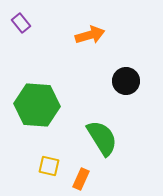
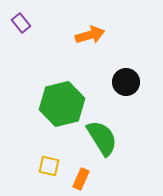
black circle: moved 1 px down
green hexagon: moved 25 px right, 1 px up; rotated 18 degrees counterclockwise
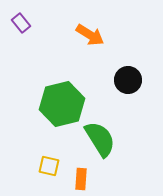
orange arrow: rotated 48 degrees clockwise
black circle: moved 2 px right, 2 px up
green semicircle: moved 2 px left, 1 px down
orange rectangle: rotated 20 degrees counterclockwise
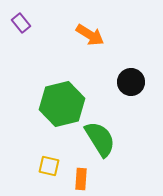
black circle: moved 3 px right, 2 px down
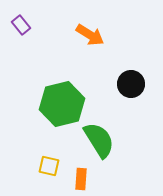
purple rectangle: moved 2 px down
black circle: moved 2 px down
green semicircle: moved 1 px left, 1 px down
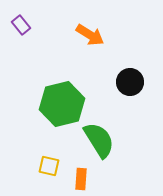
black circle: moved 1 px left, 2 px up
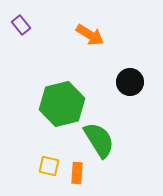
orange rectangle: moved 4 px left, 6 px up
